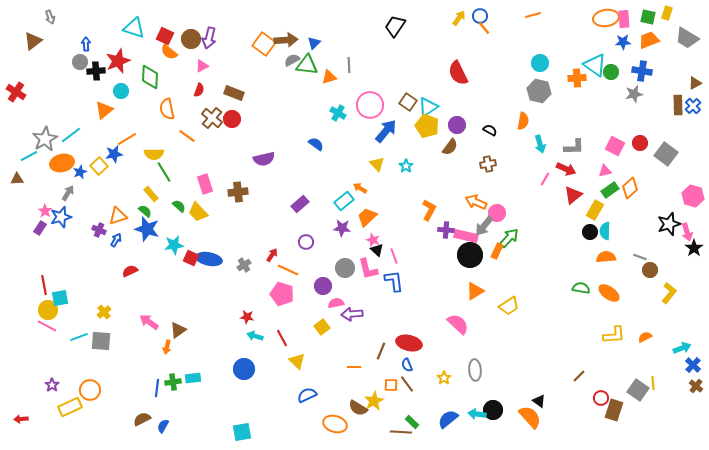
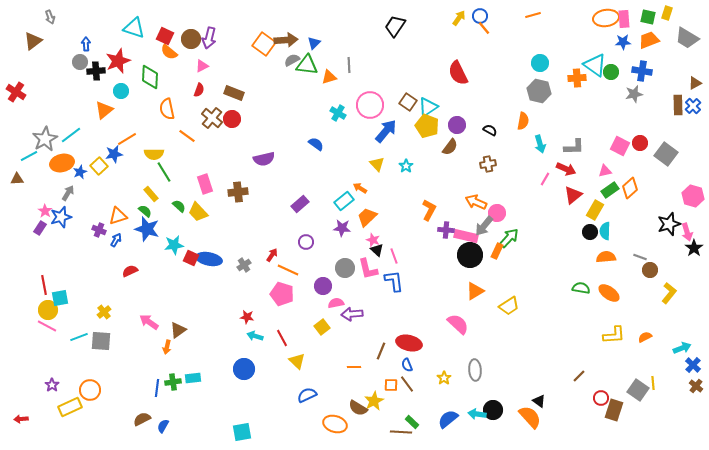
pink square at (615, 146): moved 5 px right
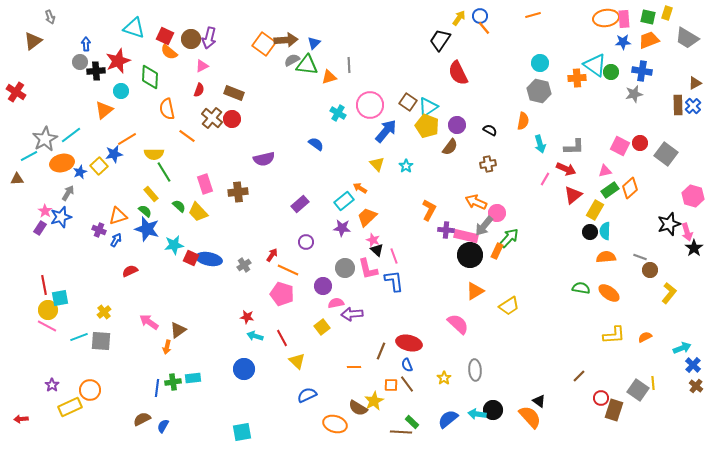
black trapezoid at (395, 26): moved 45 px right, 14 px down
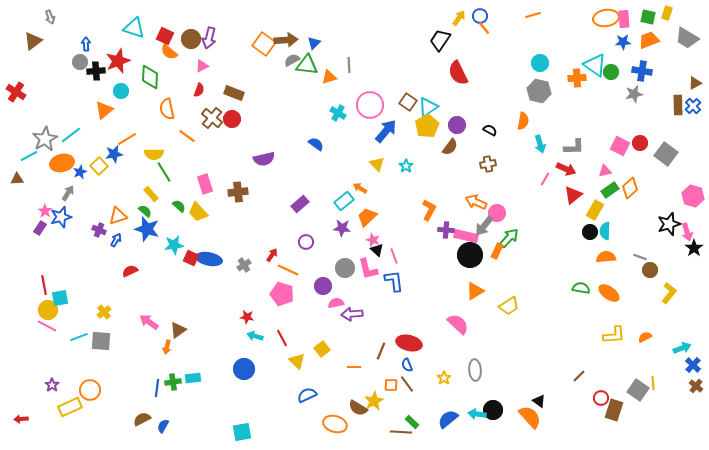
yellow pentagon at (427, 126): rotated 20 degrees clockwise
yellow square at (322, 327): moved 22 px down
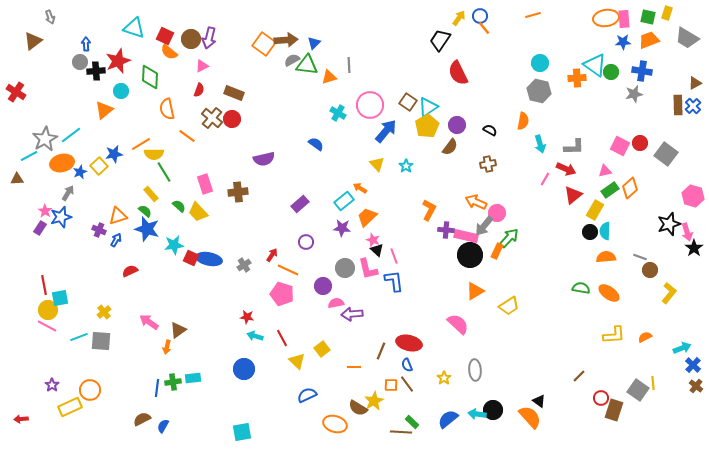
orange line at (127, 139): moved 14 px right, 5 px down
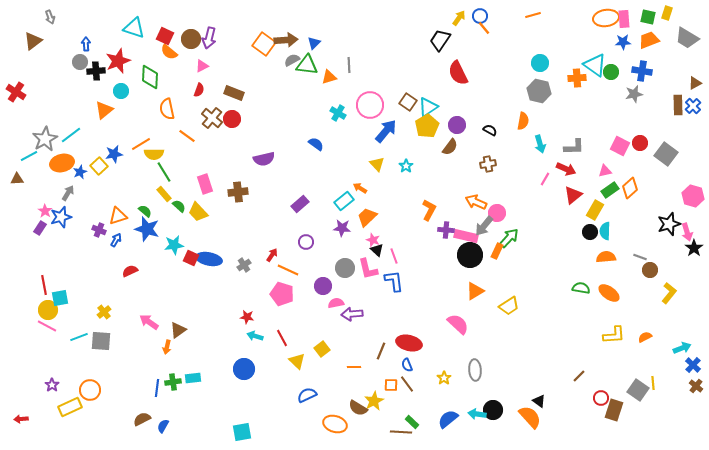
yellow rectangle at (151, 194): moved 13 px right
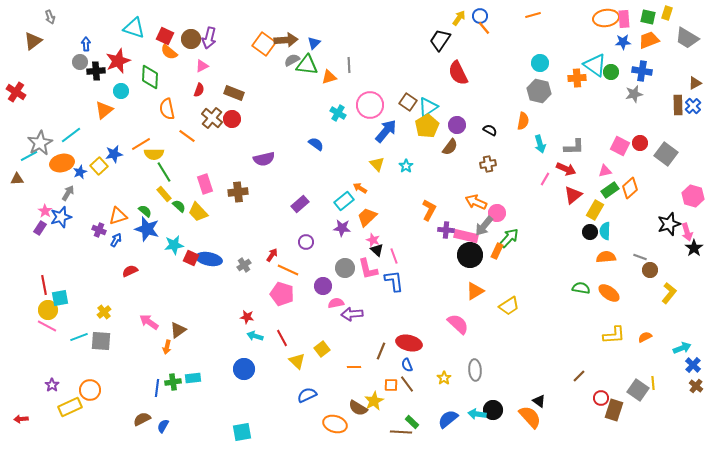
gray star at (45, 139): moved 5 px left, 4 px down
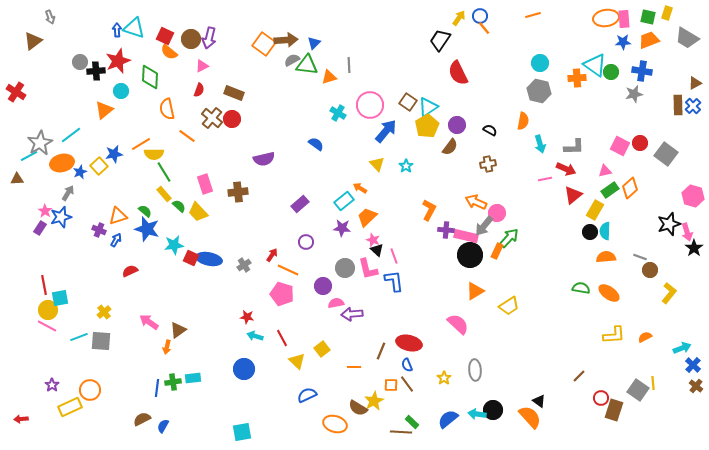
blue arrow at (86, 44): moved 31 px right, 14 px up
pink line at (545, 179): rotated 48 degrees clockwise
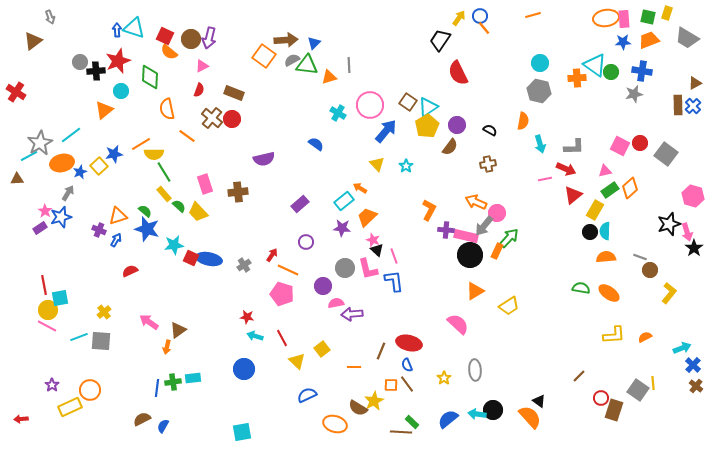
orange square at (264, 44): moved 12 px down
purple rectangle at (40, 228): rotated 24 degrees clockwise
